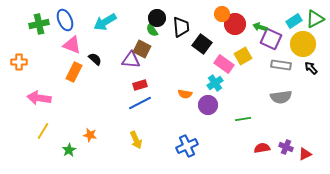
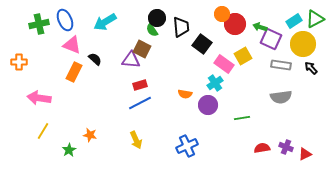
green line: moved 1 px left, 1 px up
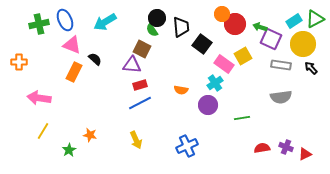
purple triangle: moved 1 px right, 5 px down
orange semicircle: moved 4 px left, 4 px up
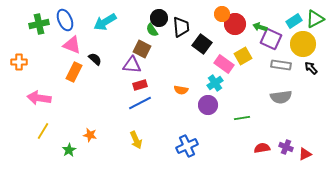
black circle: moved 2 px right
